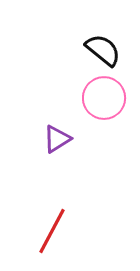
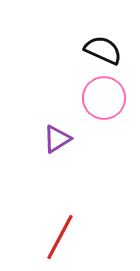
black semicircle: rotated 15 degrees counterclockwise
red line: moved 8 px right, 6 px down
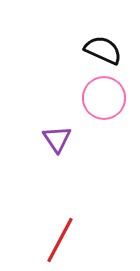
purple triangle: rotated 32 degrees counterclockwise
red line: moved 3 px down
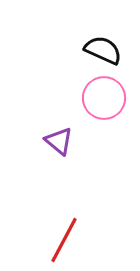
purple triangle: moved 2 px right, 2 px down; rotated 16 degrees counterclockwise
red line: moved 4 px right
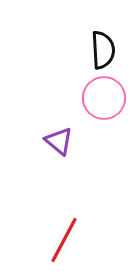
black semicircle: rotated 63 degrees clockwise
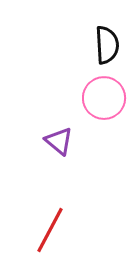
black semicircle: moved 4 px right, 5 px up
red line: moved 14 px left, 10 px up
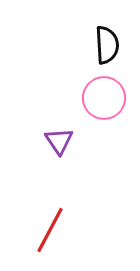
purple triangle: rotated 16 degrees clockwise
